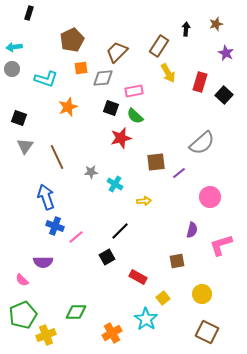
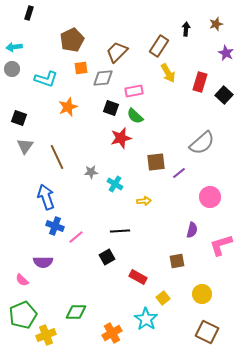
black line at (120, 231): rotated 42 degrees clockwise
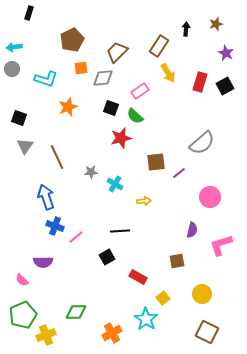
pink rectangle at (134, 91): moved 6 px right; rotated 24 degrees counterclockwise
black square at (224, 95): moved 1 px right, 9 px up; rotated 18 degrees clockwise
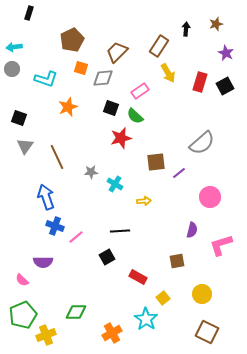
orange square at (81, 68): rotated 24 degrees clockwise
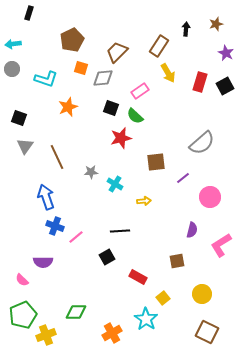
cyan arrow at (14, 47): moved 1 px left, 3 px up
purple line at (179, 173): moved 4 px right, 5 px down
pink L-shape at (221, 245): rotated 15 degrees counterclockwise
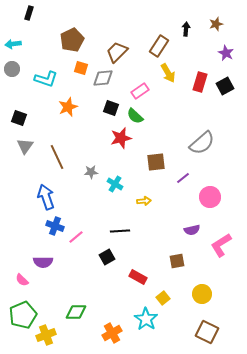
purple semicircle at (192, 230): rotated 63 degrees clockwise
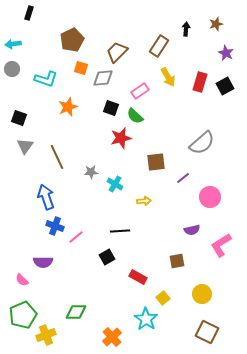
yellow arrow at (168, 73): moved 4 px down
orange cross at (112, 333): moved 4 px down; rotated 12 degrees counterclockwise
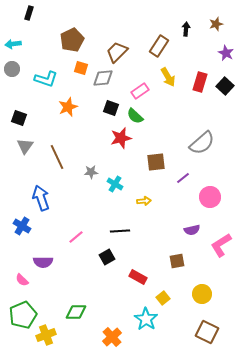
black square at (225, 86): rotated 18 degrees counterclockwise
blue arrow at (46, 197): moved 5 px left, 1 px down
blue cross at (55, 226): moved 33 px left; rotated 12 degrees clockwise
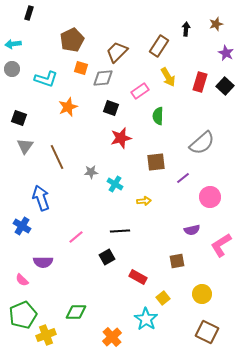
green semicircle at (135, 116): moved 23 px right; rotated 48 degrees clockwise
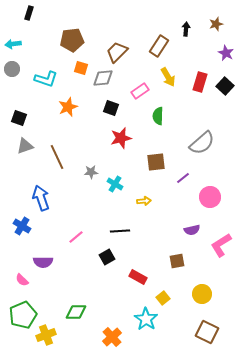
brown pentagon at (72, 40): rotated 20 degrees clockwise
gray triangle at (25, 146): rotated 36 degrees clockwise
